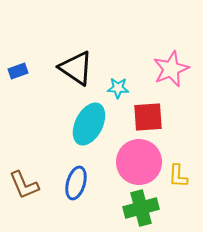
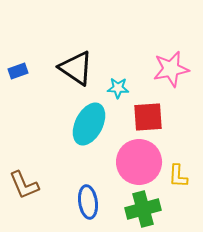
pink star: rotated 12 degrees clockwise
blue ellipse: moved 12 px right, 19 px down; rotated 24 degrees counterclockwise
green cross: moved 2 px right, 1 px down
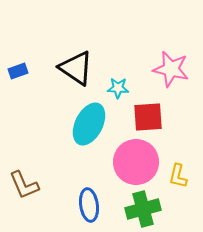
pink star: rotated 24 degrees clockwise
pink circle: moved 3 px left
yellow L-shape: rotated 10 degrees clockwise
blue ellipse: moved 1 px right, 3 px down
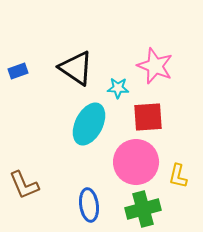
pink star: moved 16 px left, 3 px up; rotated 9 degrees clockwise
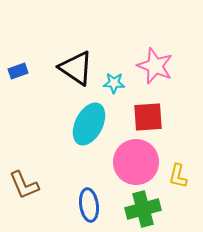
cyan star: moved 4 px left, 5 px up
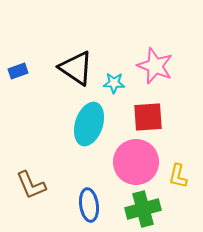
cyan ellipse: rotated 9 degrees counterclockwise
brown L-shape: moved 7 px right
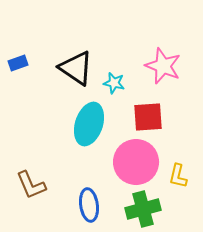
pink star: moved 8 px right
blue rectangle: moved 8 px up
cyan star: rotated 10 degrees clockwise
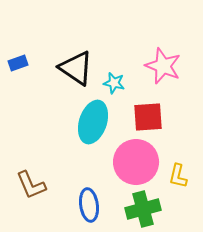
cyan ellipse: moved 4 px right, 2 px up
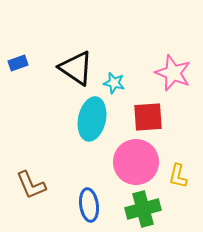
pink star: moved 10 px right, 7 px down
cyan ellipse: moved 1 px left, 3 px up; rotated 6 degrees counterclockwise
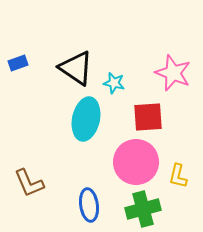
cyan ellipse: moved 6 px left
brown L-shape: moved 2 px left, 2 px up
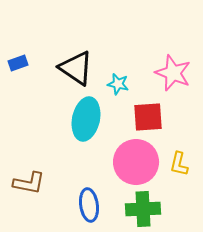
cyan star: moved 4 px right, 1 px down
yellow L-shape: moved 1 px right, 12 px up
brown L-shape: rotated 56 degrees counterclockwise
green cross: rotated 12 degrees clockwise
